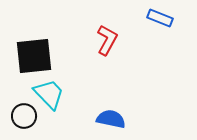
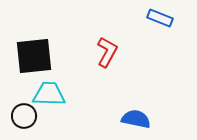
red L-shape: moved 12 px down
cyan trapezoid: rotated 44 degrees counterclockwise
blue semicircle: moved 25 px right
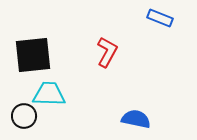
black square: moved 1 px left, 1 px up
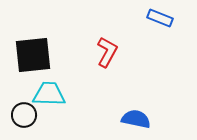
black circle: moved 1 px up
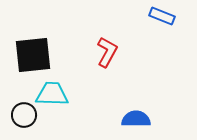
blue rectangle: moved 2 px right, 2 px up
cyan trapezoid: moved 3 px right
blue semicircle: rotated 12 degrees counterclockwise
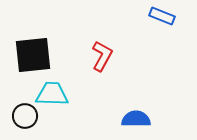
red L-shape: moved 5 px left, 4 px down
black circle: moved 1 px right, 1 px down
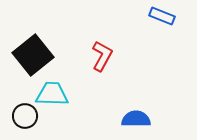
black square: rotated 33 degrees counterclockwise
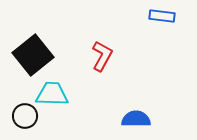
blue rectangle: rotated 15 degrees counterclockwise
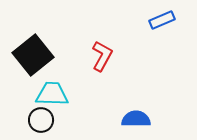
blue rectangle: moved 4 px down; rotated 30 degrees counterclockwise
black circle: moved 16 px right, 4 px down
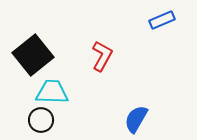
cyan trapezoid: moved 2 px up
blue semicircle: rotated 60 degrees counterclockwise
